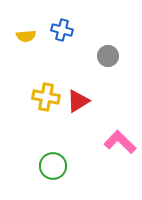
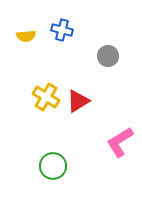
yellow cross: rotated 20 degrees clockwise
pink L-shape: rotated 76 degrees counterclockwise
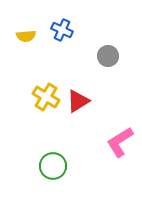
blue cross: rotated 10 degrees clockwise
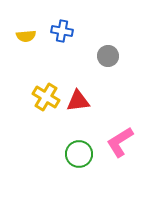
blue cross: moved 1 px down; rotated 15 degrees counterclockwise
red triangle: rotated 25 degrees clockwise
green circle: moved 26 px right, 12 px up
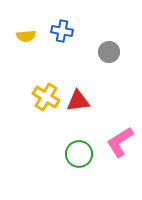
gray circle: moved 1 px right, 4 px up
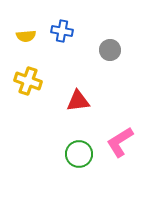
gray circle: moved 1 px right, 2 px up
yellow cross: moved 18 px left, 16 px up; rotated 12 degrees counterclockwise
